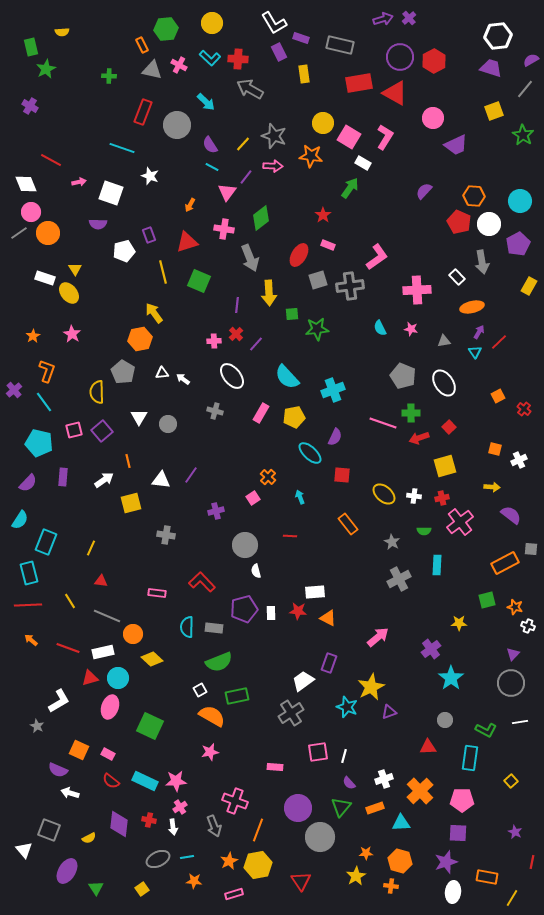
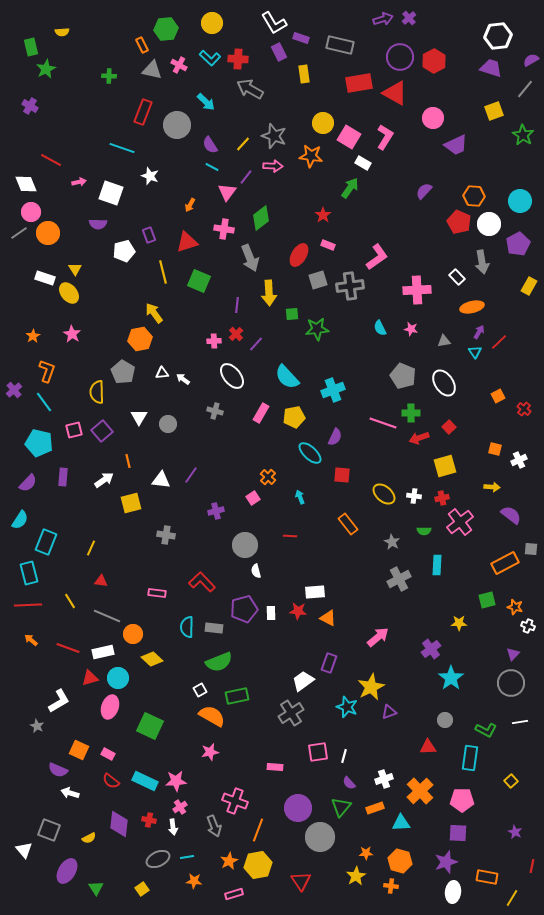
red line at (532, 862): moved 4 px down
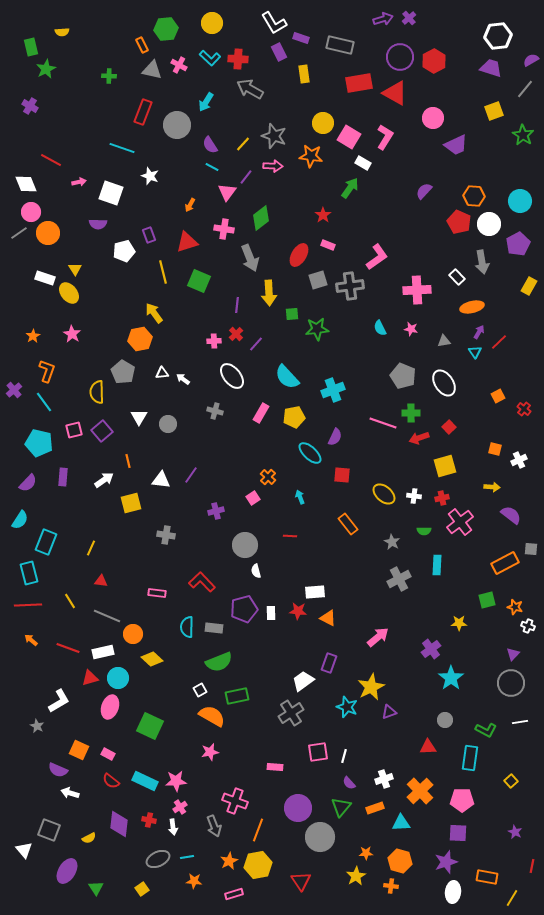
cyan arrow at (206, 102): rotated 78 degrees clockwise
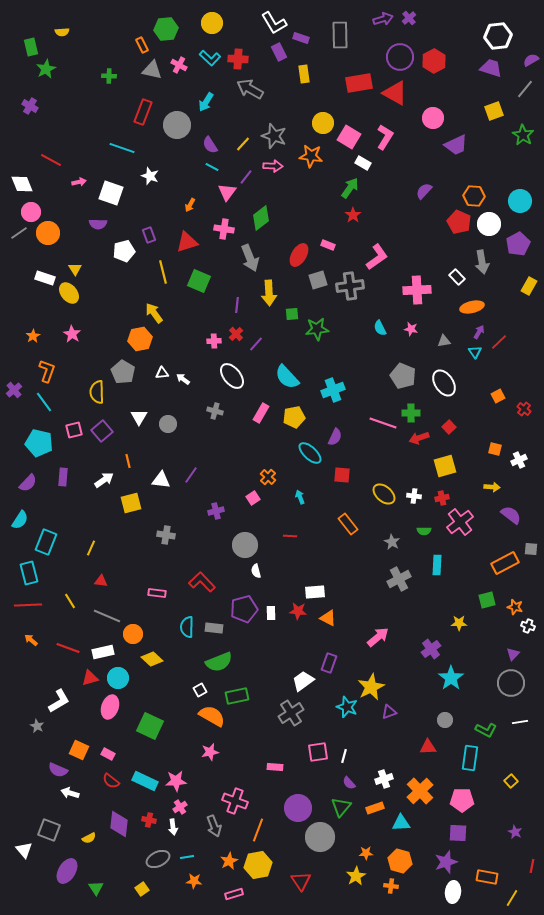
gray rectangle at (340, 45): moved 10 px up; rotated 76 degrees clockwise
white diamond at (26, 184): moved 4 px left
red star at (323, 215): moved 30 px right
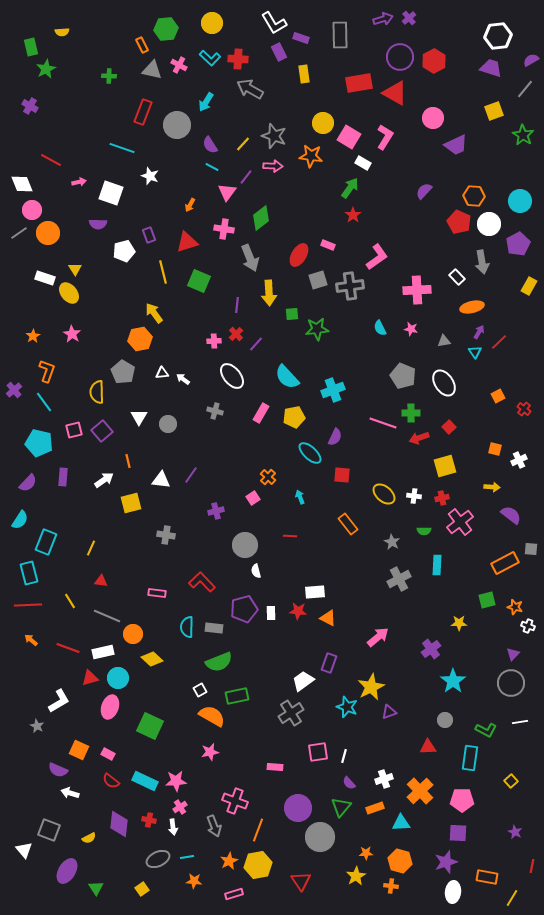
pink circle at (31, 212): moved 1 px right, 2 px up
cyan star at (451, 678): moved 2 px right, 3 px down
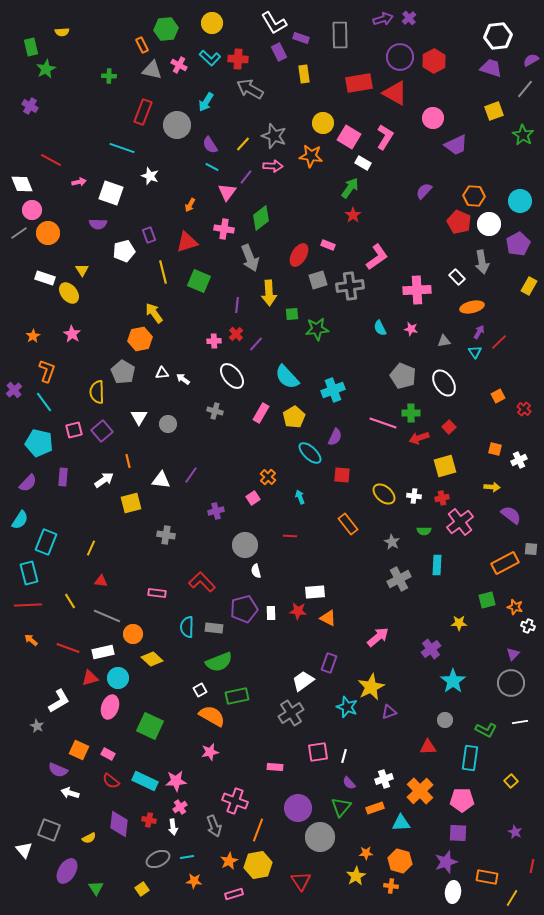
yellow triangle at (75, 269): moved 7 px right, 1 px down
yellow pentagon at (294, 417): rotated 20 degrees counterclockwise
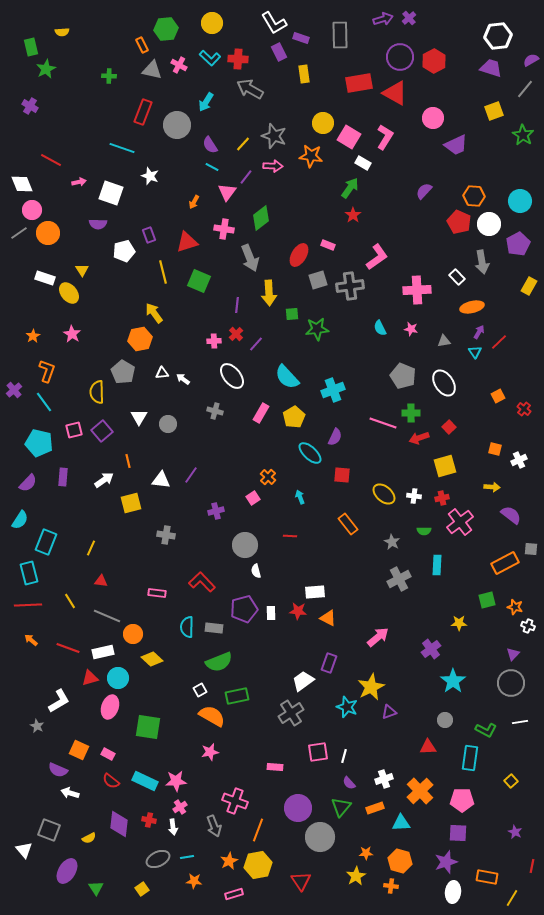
orange arrow at (190, 205): moved 4 px right, 3 px up
green square at (150, 726): moved 2 px left, 1 px down; rotated 16 degrees counterclockwise
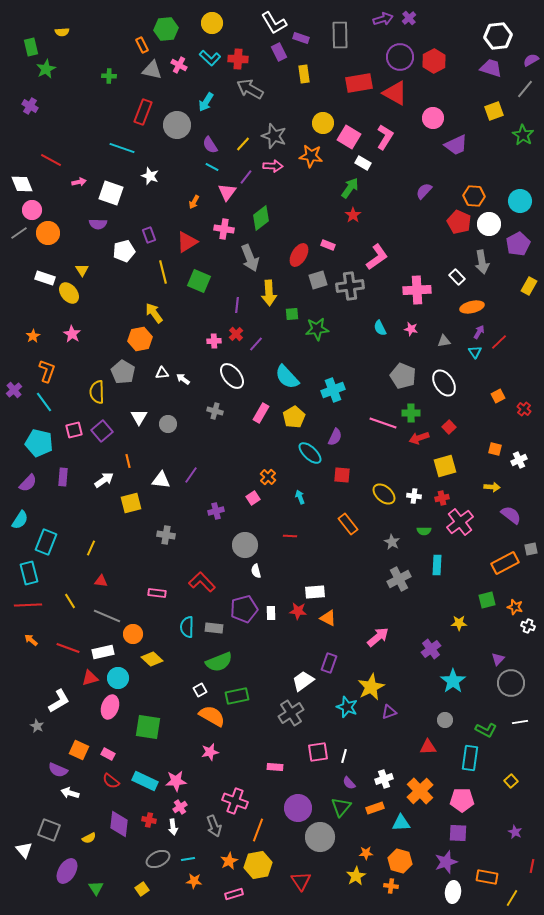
red triangle at (187, 242): rotated 15 degrees counterclockwise
gray square at (531, 549): rotated 16 degrees counterclockwise
purple triangle at (513, 654): moved 15 px left, 5 px down
cyan line at (187, 857): moved 1 px right, 2 px down
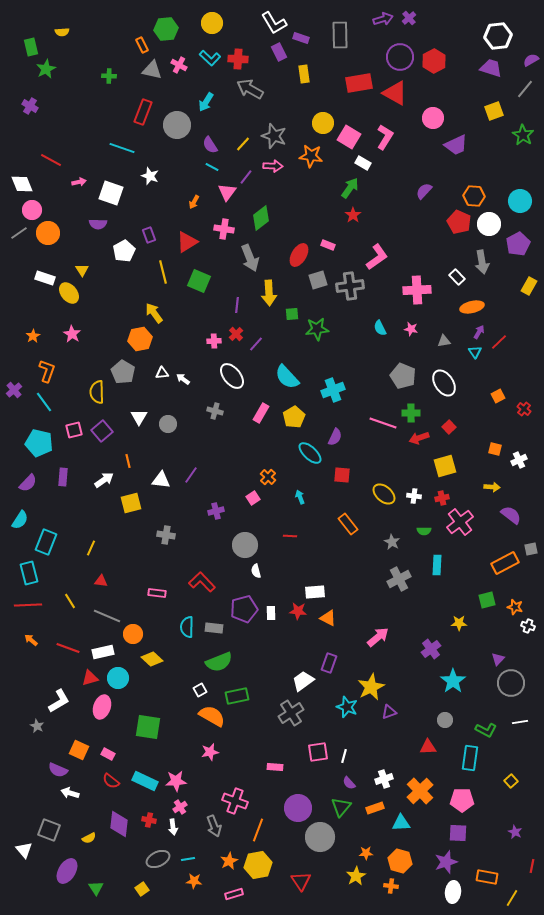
white pentagon at (124, 251): rotated 15 degrees counterclockwise
pink ellipse at (110, 707): moved 8 px left
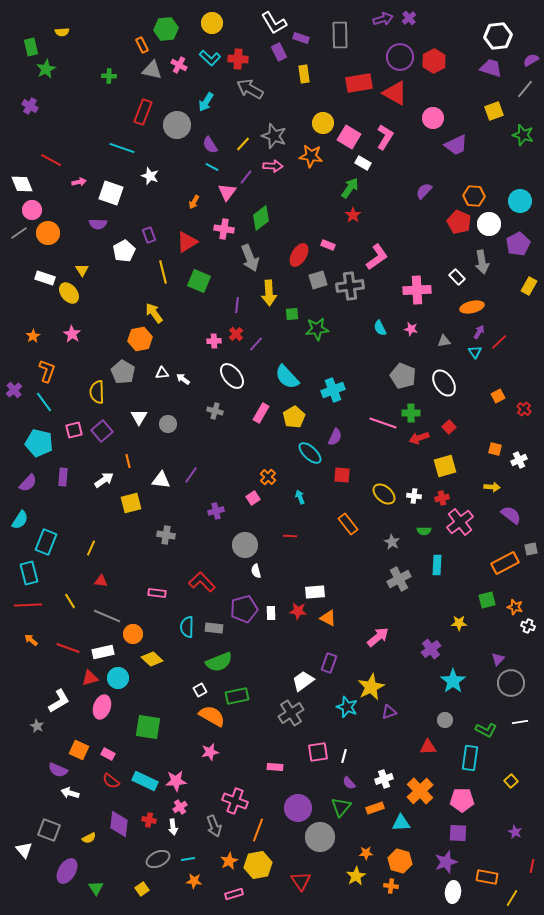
green star at (523, 135): rotated 15 degrees counterclockwise
